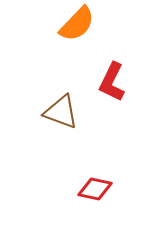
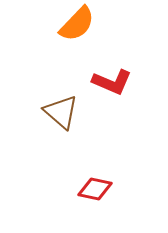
red L-shape: rotated 93 degrees counterclockwise
brown triangle: rotated 21 degrees clockwise
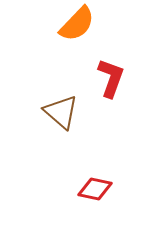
red L-shape: moved 1 px left, 4 px up; rotated 93 degrees counterclockwise
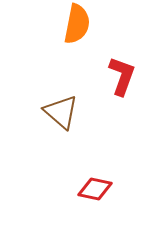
orange semicircle: rotated 33 degrees counterclockwise
red L-shape: moved 11 px right, 2 px up
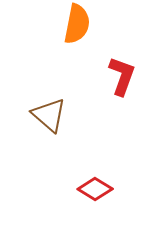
brown triangle: moved 12 px left, 3 px down
red diamond: rotated 20 degrees clockwise
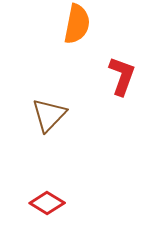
brown triangle: rotated 33 degrees clockwise
red diamond: moved 48 px left, 14 px down
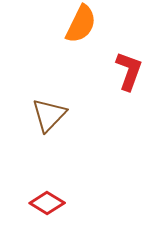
orange semicircle: moved 4 px right; rotated 15 degrees clockwise
red L-shape: moved 7 px right, 5 px up
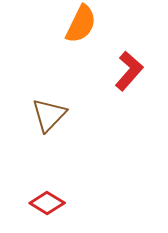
red L-shape: rotated 21 degrees clockwise
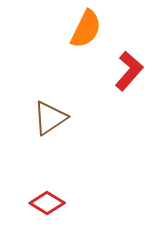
orange semicircle: moved 5 px right, 5 px down
brown triangle: moved 1 px right, 3 px down; rotated 12 degrees clockwise
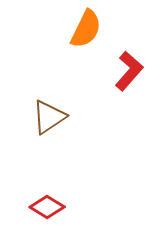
brown triangle: moved 1 px left, 1 px up
red diamond: moved 4 px down
